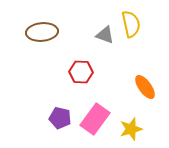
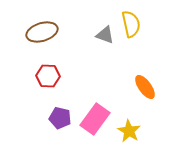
brown ellipse: rotated 12 degrees counterclockwise
red hexagon: moved 33 px left, 4 px down
yellow star: moved 2 px left, 2 px down; rotated 25 degrees counterclockwise
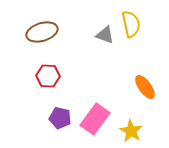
yellow star: moved 2 px right
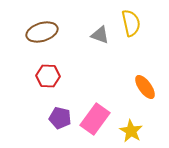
yellow semicircle: moved 1 px up
gray triangle: moved 5 px left
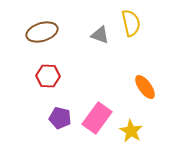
pink rectangle: moved 2 px right, 1 px up
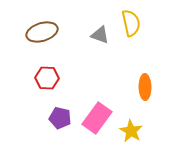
red hexagon: moved 1 px left, 2 px down
orange ellipse: rotated 35 degrees clockwise
